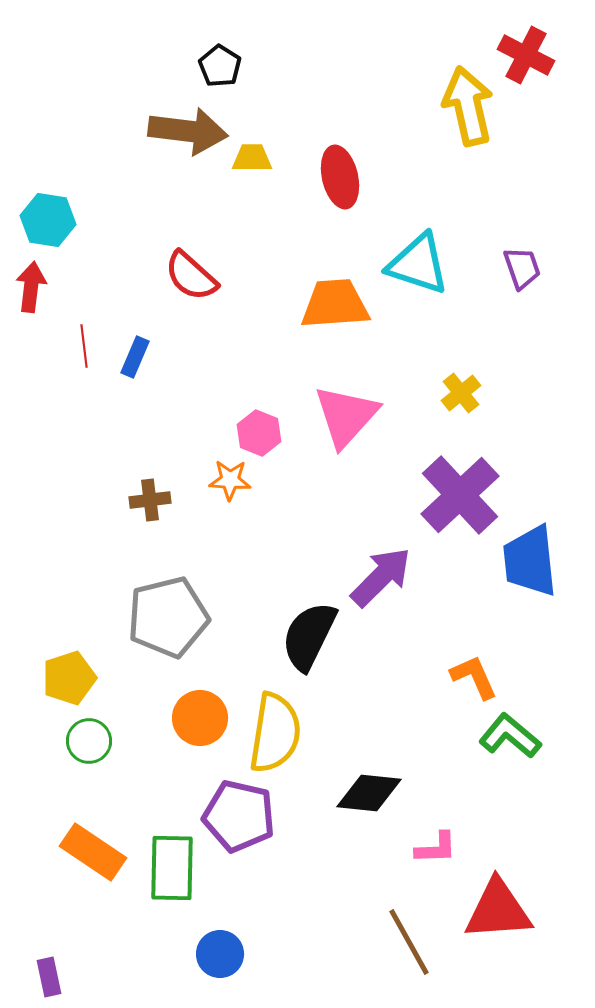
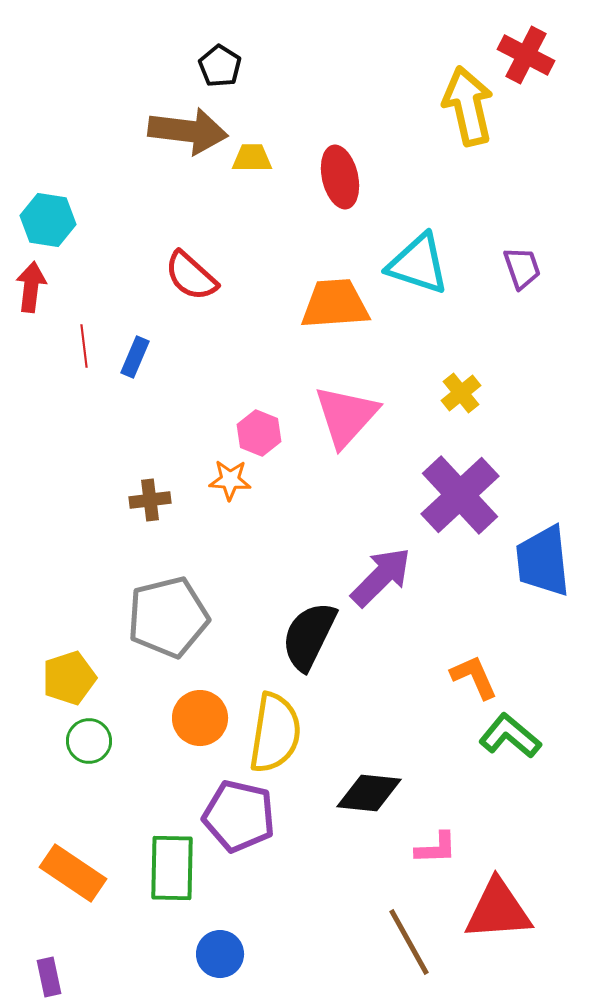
blue trapezoid: moved 13 px right
orange rectangle: moved 20 px left, 21 px down
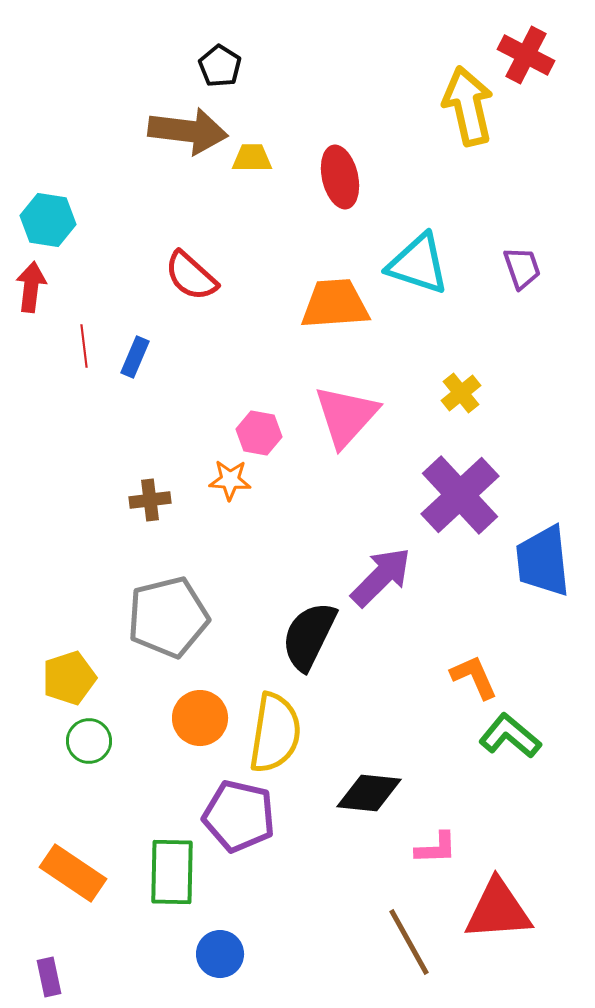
pink hexagon: rotated 12 degrees counterclockwise
green rectangle: moved 4 px down
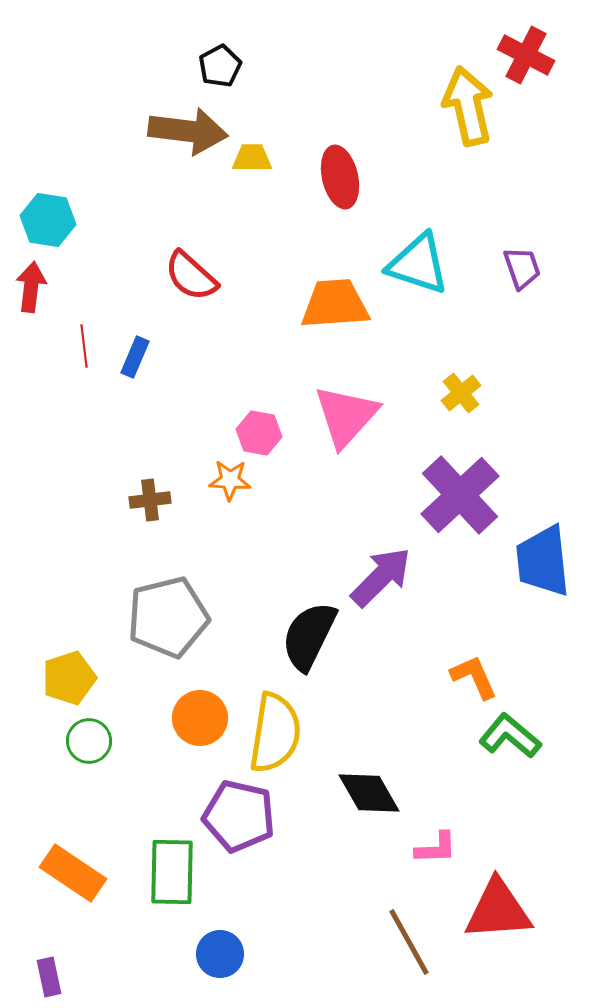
black pentagon: rotated 12 degrees clockwise
black diamond: rotated 54 degrees clockwise
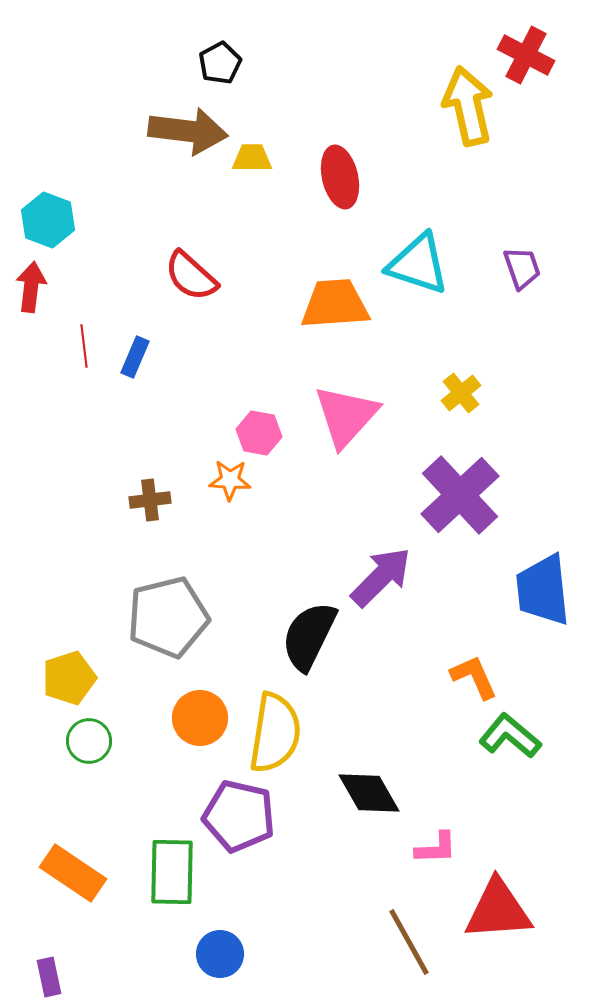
black pentagon: moved 3 px up
cyan hexagon: rotated 12 degrees clockwise
blue trapezoid: moved 29 px down
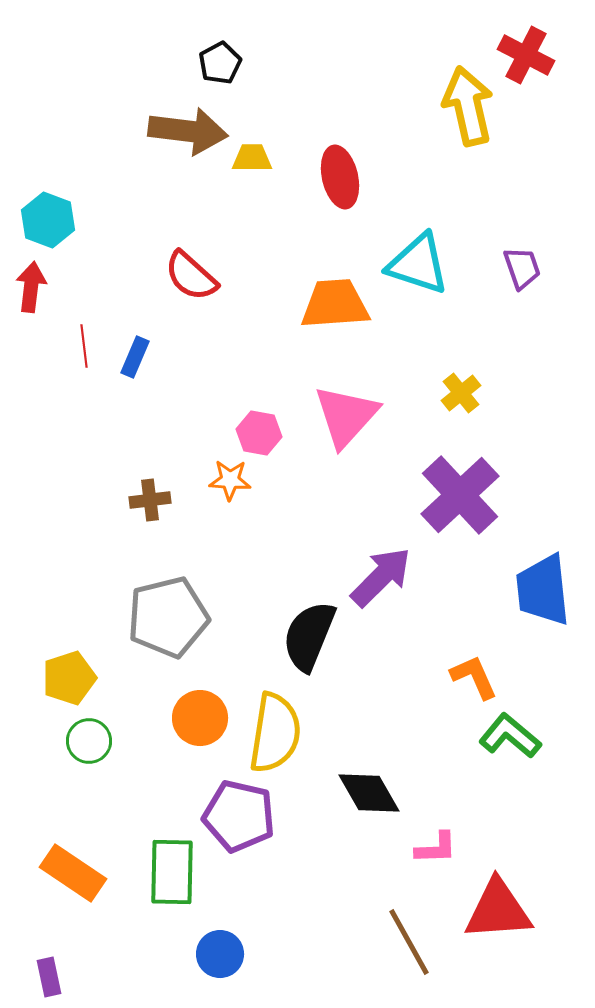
black semicircle: rotated 4 degrees counterclockwise
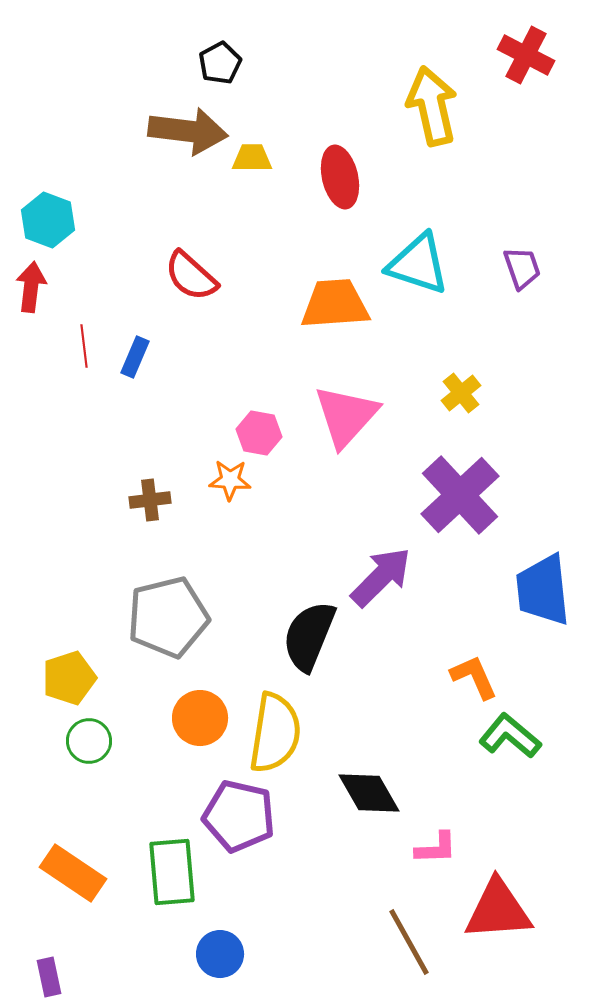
yellow arrow: moved 36 px left
green rectangle: rotated 6 degrees counterclockwise
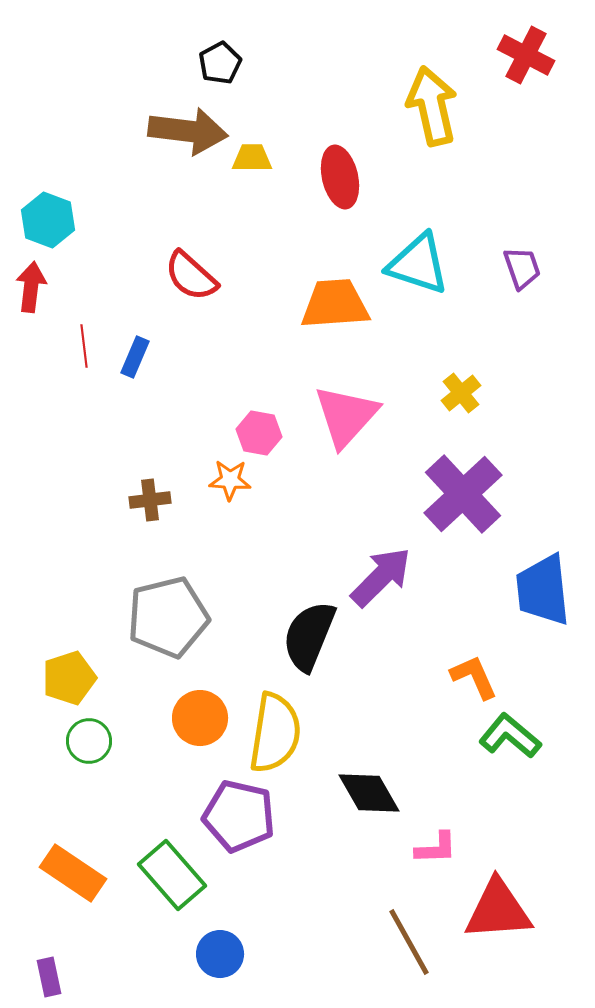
purple cross: moved 3 px right, 1 px up
green rectangle: moved 3 px down; rotated 36 degrees counterclockwise
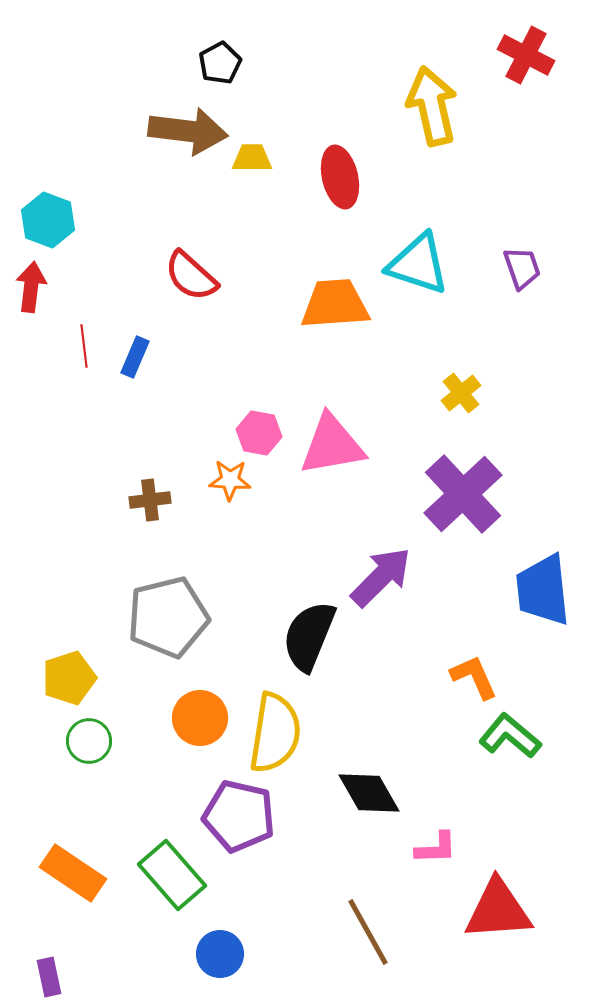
pink triangle: moved 14 px left, 29 px down; rotated 38 degrees clockwise
brown line: moved 41 px left, 10 px up
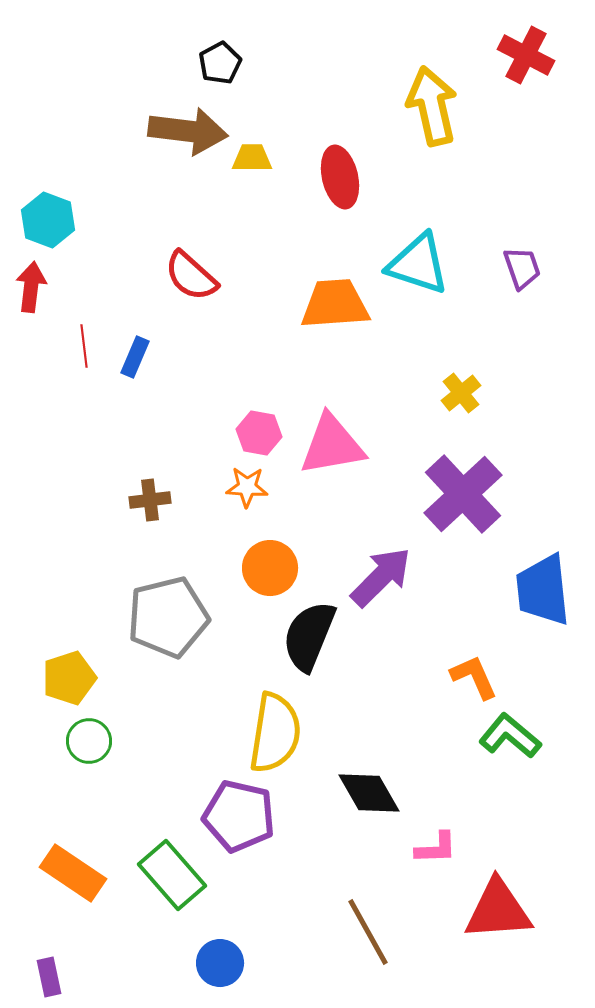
orange star: moved 17 px right, 7 px down
orange circle: moved 70 px right, 150 px up
blue circle: moved 9 px down
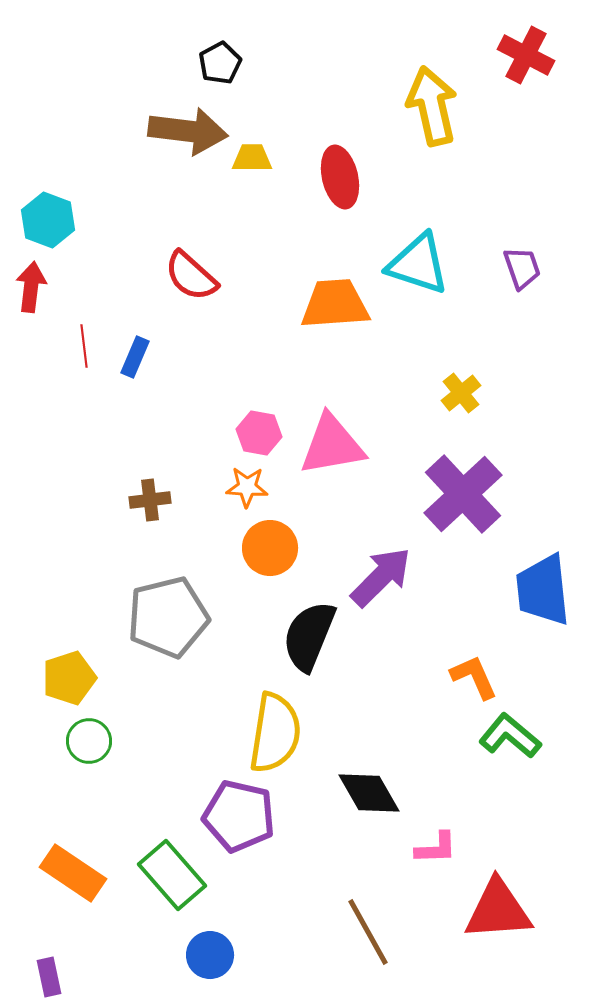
orange circle: moved 20 px up
blue circle: moved 10 px left, 8 px up
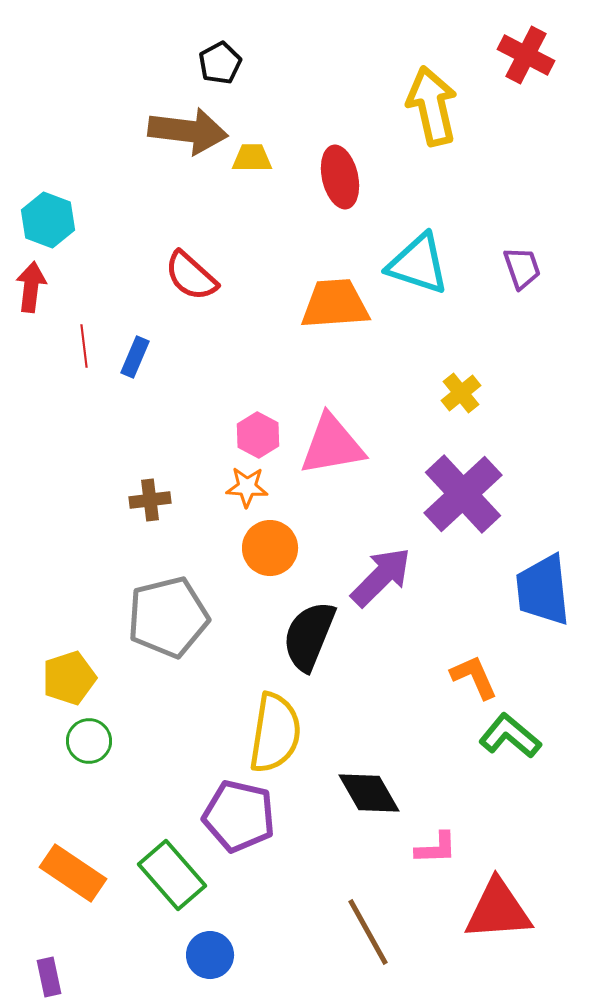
pink hexagon: moved 1 px left, 2 px down; rotated 18 degrees clockwise
